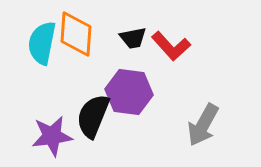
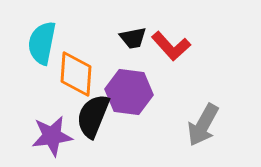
orange diamond: moved 40 px down
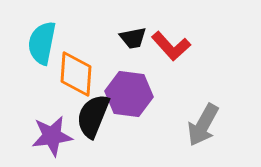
purple hexagon: moved 2 px down
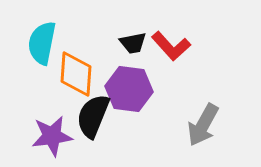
black trapezoid: moved 5 px down
purple hexagon: moved 5 px up
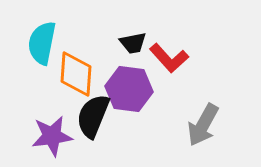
red L-shape: moved 2 px left, 12 px down
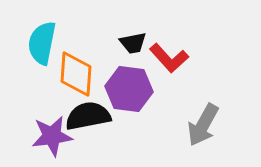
black semicircle: moved 5 px left; rotated 57 degrees clockwise
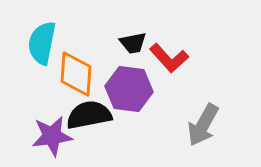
black semicircle: moved 1 px right, 1 px up
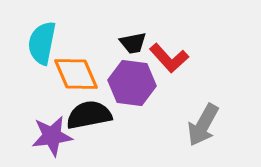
orange diamond: rotated 27 degrees counterclockwise
purple hexagon: moved 3 px right, 6 px up
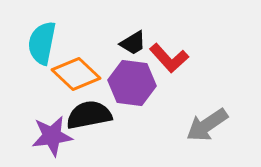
black trapezoid: rotated 20 degrees counterclockwise
orange diamond: rotated 24 degrees counterclockwise
gray arrow: moved 4 px right; rotated 27 degrees clockwise
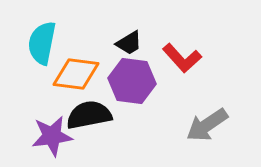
black trapezoid: moved 4 px left
red L-shape: moved 13 px right
orange diamond: rotated 36 degrees counterclockwise
purple hexagon: moved 2 px up
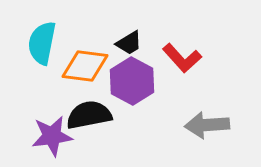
orange diamond: moved 9 px right, 8 px up
purple hexagon: rotated 21 degrees clockwise
gray arrow: rotated 30 degrees clockwise
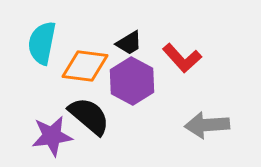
black semicircle: moved 1 px down; rotated 51 degrees clockwise
